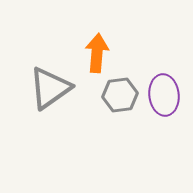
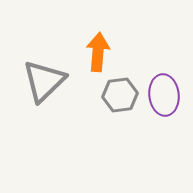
orange arrow: moved 1 px right, 1 px up
gray triangle: moved 6 px left, 7 px up; rotated 9 degrees counterclockwise
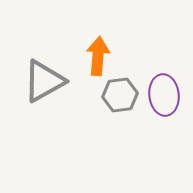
orange arrow: moved 4 px down
gray triangle: rotated 15 degrees clockwise
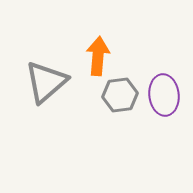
gray triangle: moved 2 px right, 1 px down; rotated 12 degrees counterclockwise
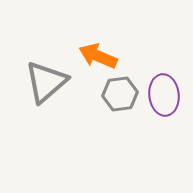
orange arrow: rotated 72 degrees counterclockwise
gray hexagon: moved 1 px up
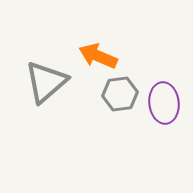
purple ellipse: moved 8 px down
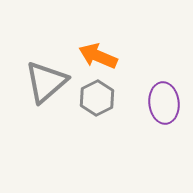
gray hexagon: moved 23 px left, 4 px down; rotated 20 degrees counterclockwise
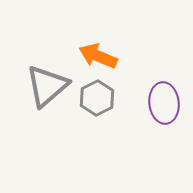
gray triangle: moved 1 px right, 4 px down
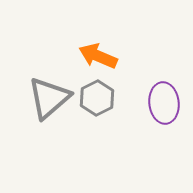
gray triangle: moved 2 px right, 12 px down
